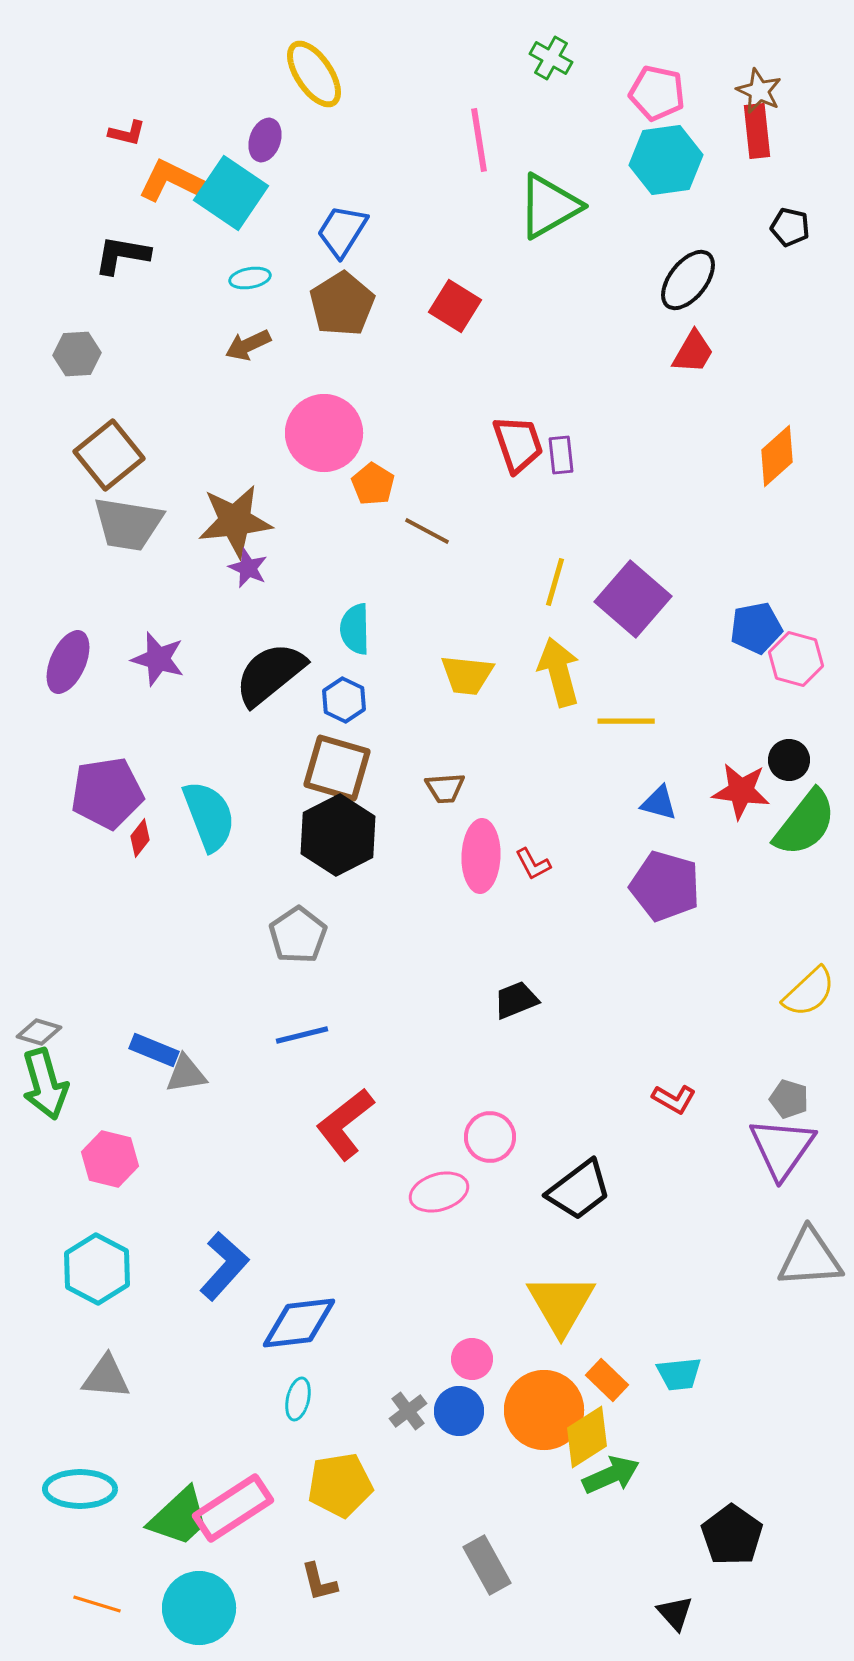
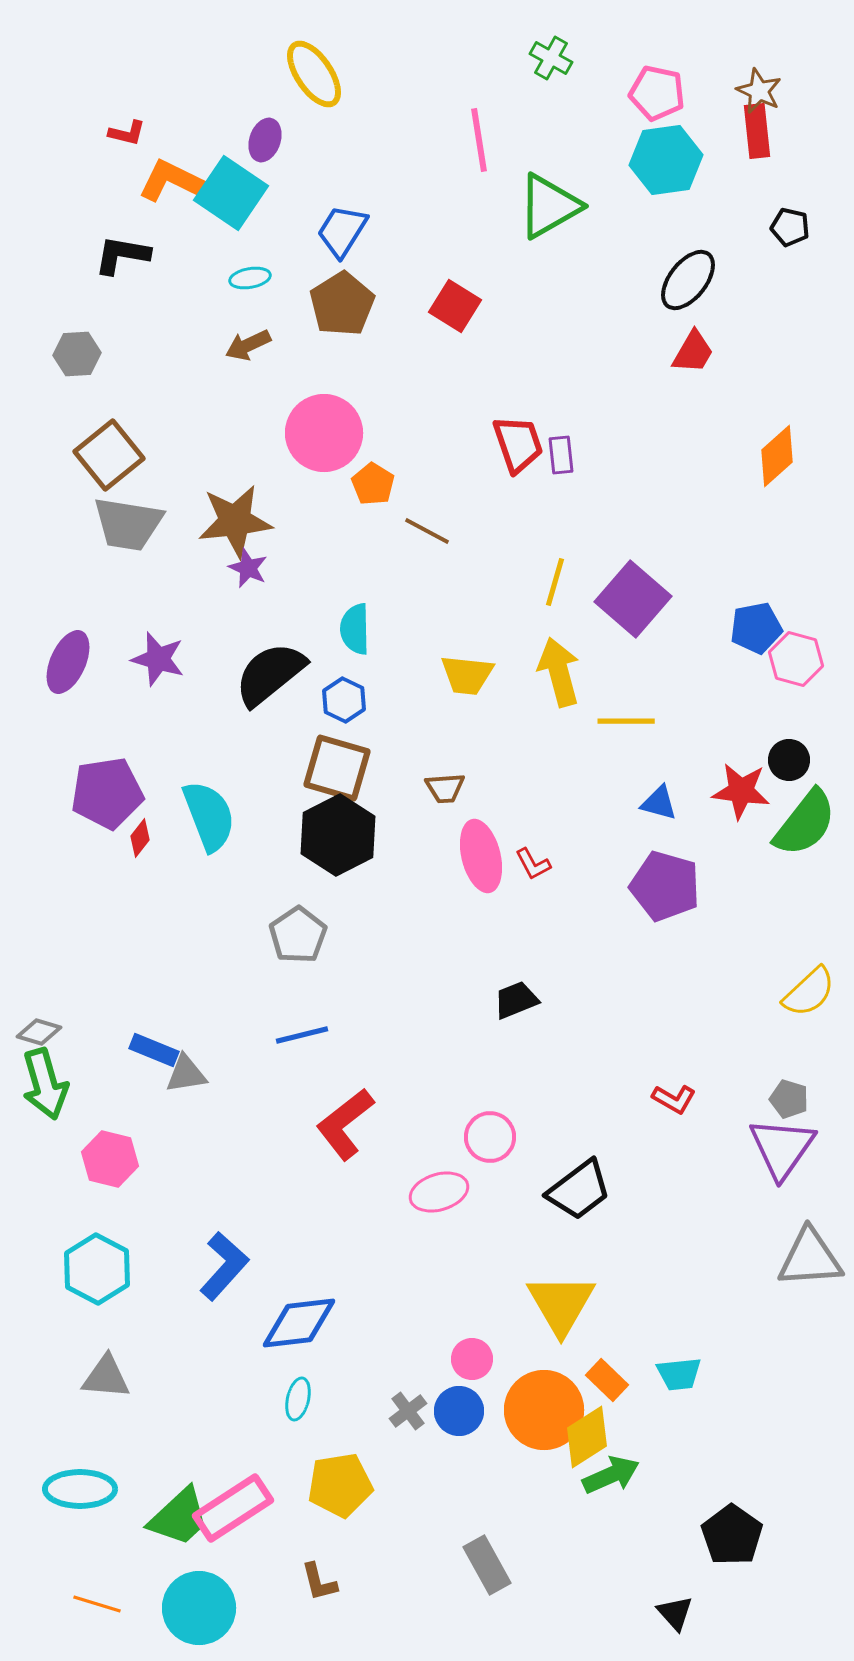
pink ellipse at (481, 856): rotated 16 degrees counterclockwise
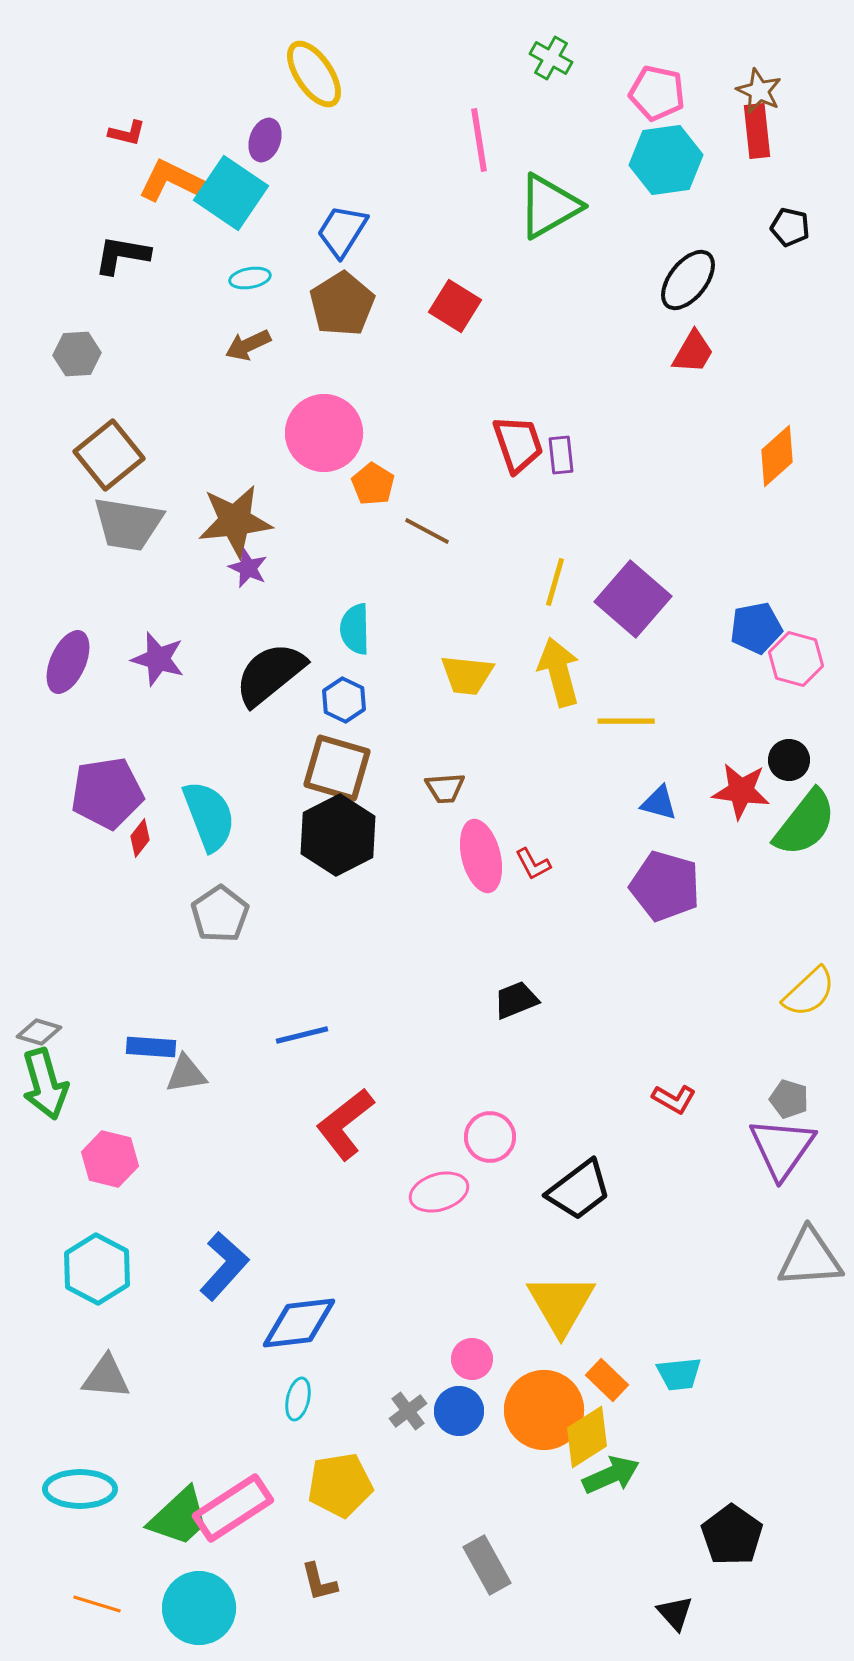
gray pentagon at (298, 935): moved 78 px left, 21 px up
blue rectangle at (154, 1050): moved 3 px left, 3 px up; rotated 18 degrees counterclockwise
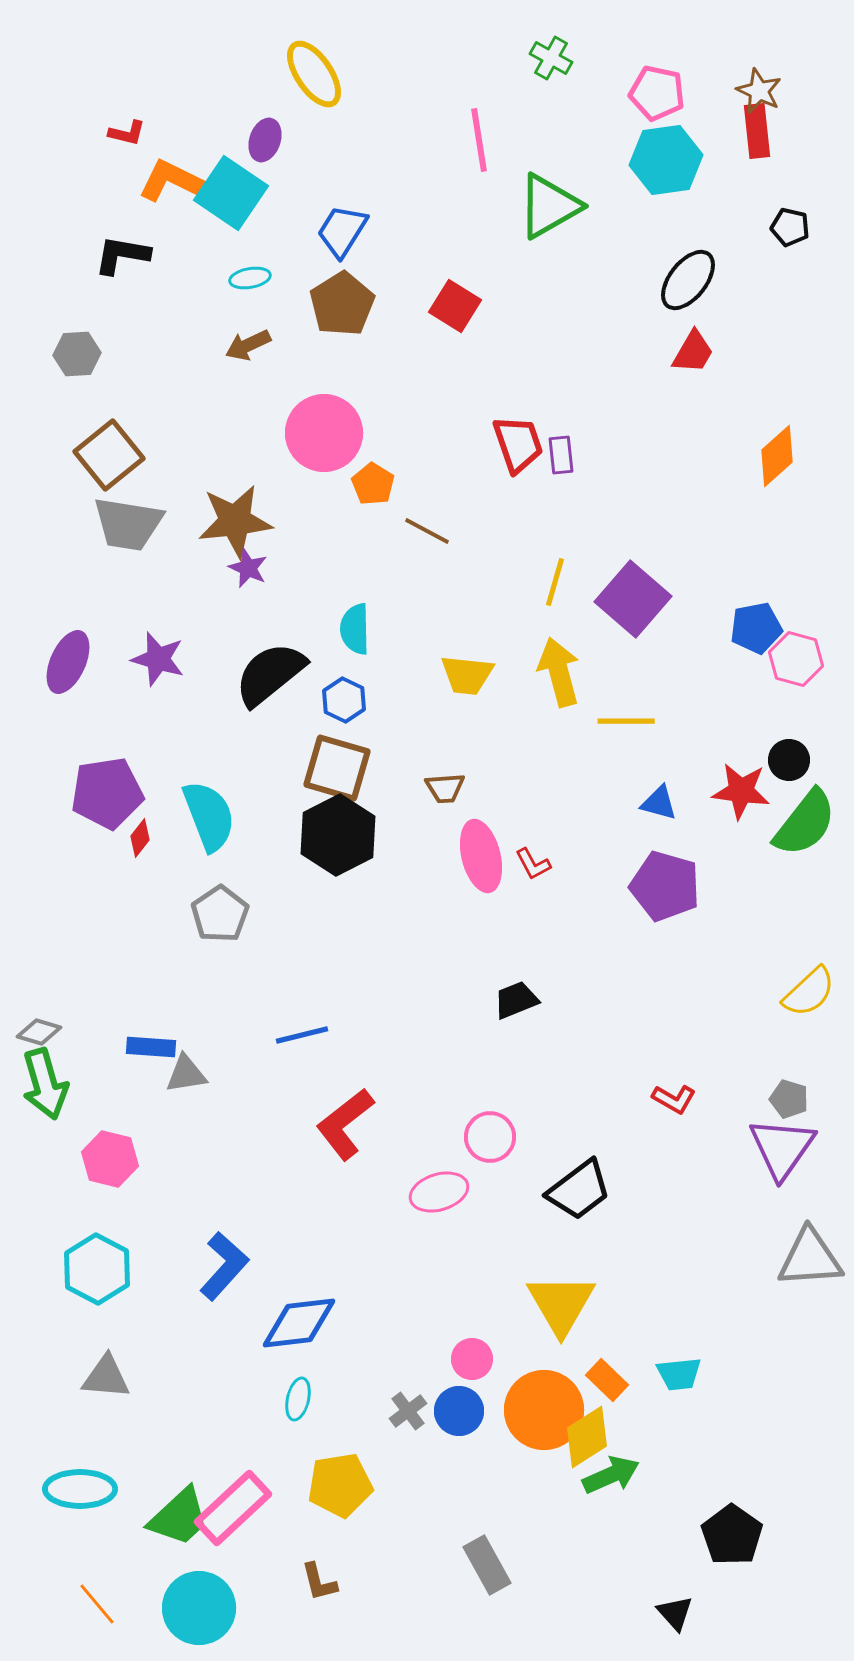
pink rectangle at (233, 1508): rotated 10 degrees counterclockwise
orange line at (97, 1604): rotated 33 degrees clockwise
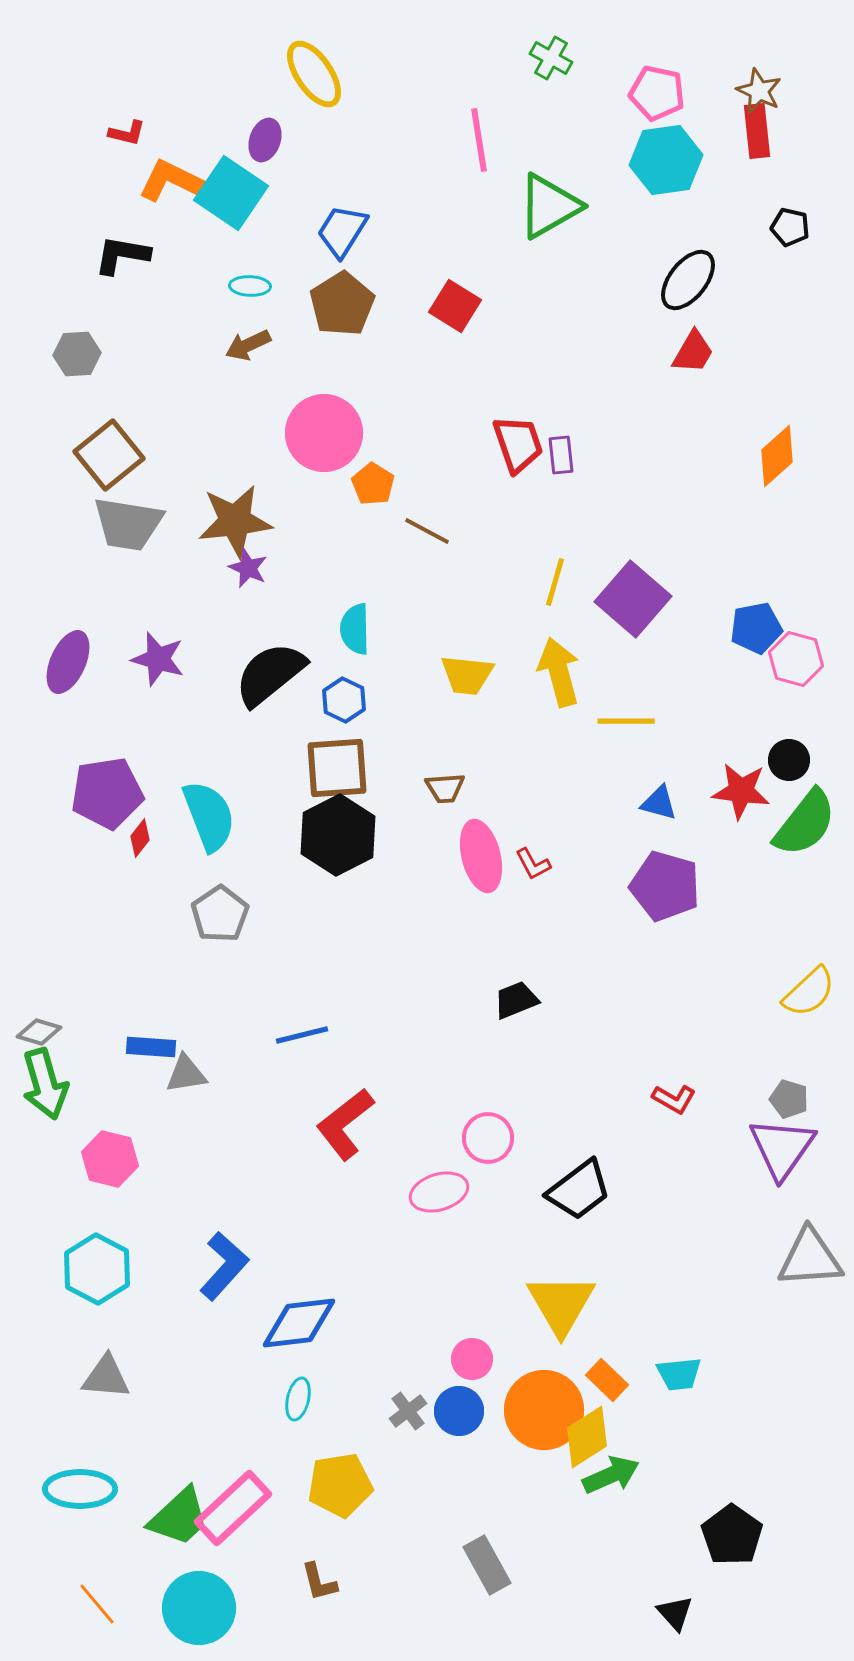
cyan ellipse at (250, 278): moved 8 px down; rotated 12 degrees clockwise
brown square at (337, 768): rotated 20 degrees counterclockwise
pink circle at (490, 1137): moved 2 px left, 1 px down
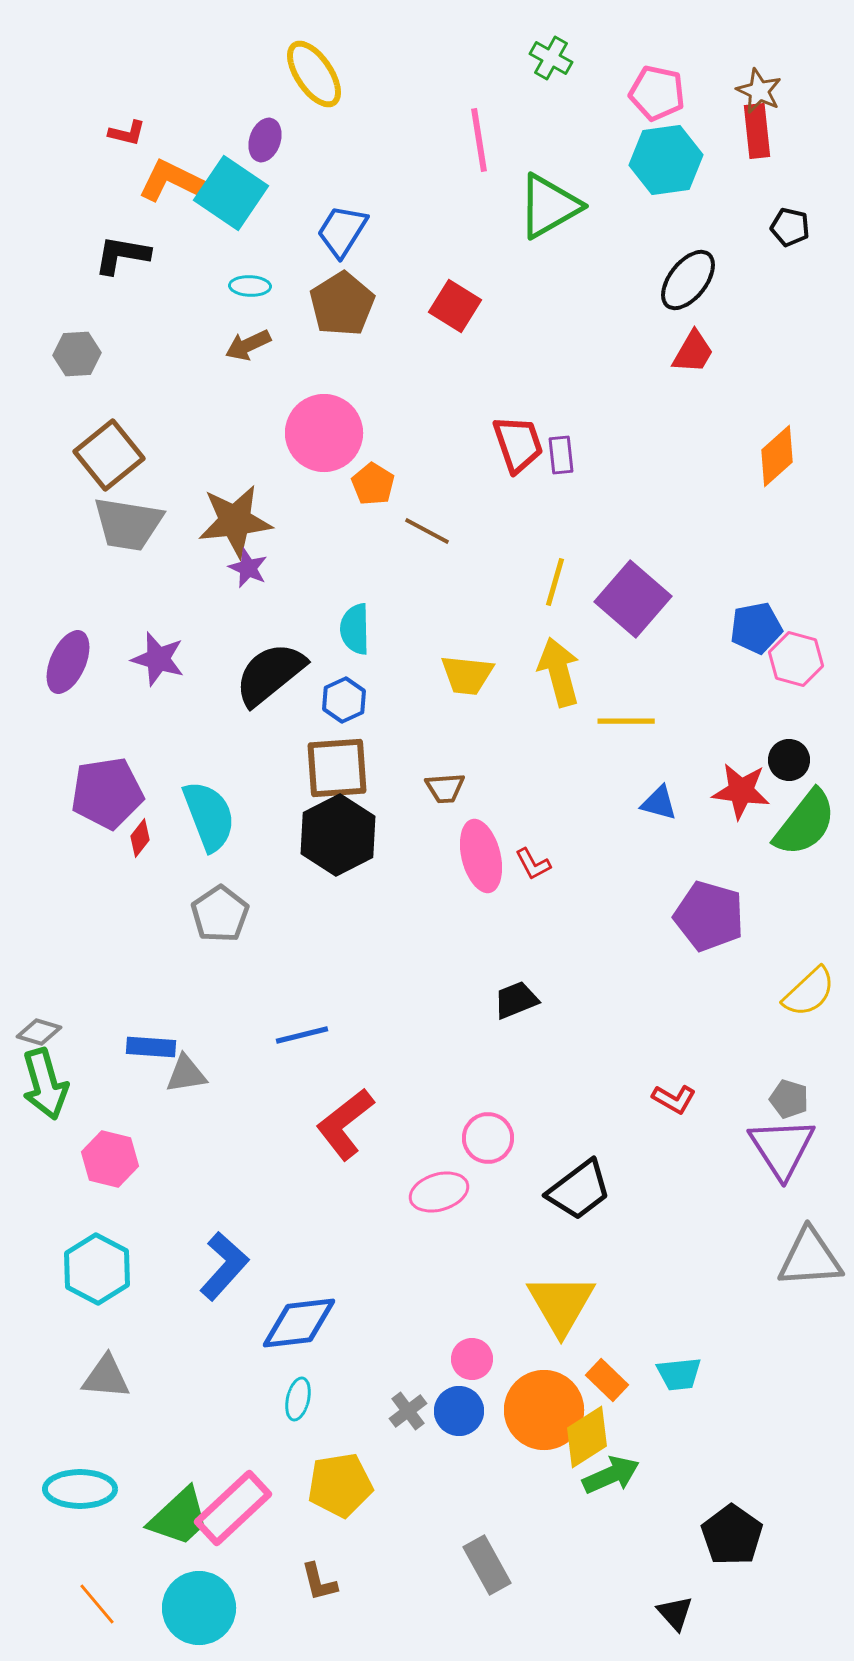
blue hexagon at (344, 700): rotated 9 degrees clockwise
purple pentagon at (665, 886): moved 44 px right, 30 px down
purple triangle at (782, 1148): rotated 8 degrees counterclockwise
